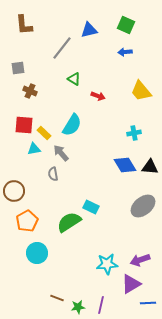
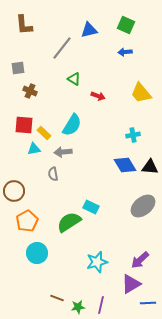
yellow trapezoid: moved 2 px down
cyan cross: moved 1 px left, 2 px down
gray arrow: moved 2 px right, 1 px up; rotated 54 degrees counterclockwise
purple arrow: rotated 24 degrees counterclockwise
cyan star: moved 10 px left, 2 px up; rotated 10 degrees counterclockwise
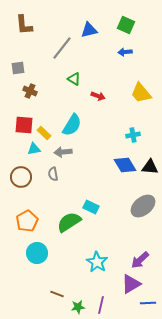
brown circle: moved 7 px right, 14 px up
cyan star: rotated 25 degrees counterclockwise
brown line: moved 4 px up
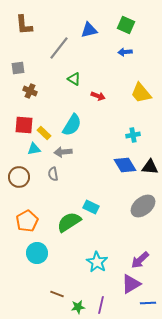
gray line: moved 3 px left
brown circle: moved 2 px left
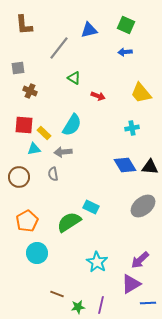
green triangle: moved 1 px up
cyan cross: moved 1 px left, 7 px up
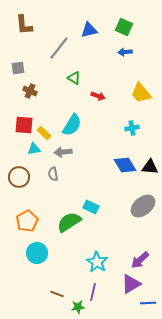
green square: moved 2 px left, 2 px down
purple line: moved 8 px left, 13 px up
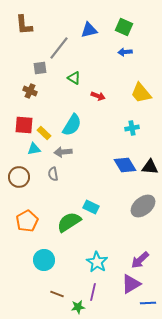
gray square: moved 22 px right
cyan circle: moved 7 px right, 7 px down
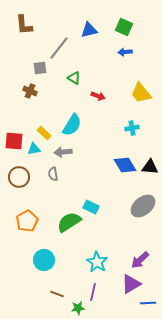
red square: moved 10 px left, 16 px down
green star: moved 1 px down
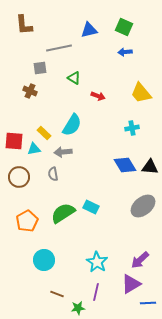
gray line: rotated 40 degrees clockwise
green semicircle: moved 6 px left, 9 px up
purple line: moved 3 px right
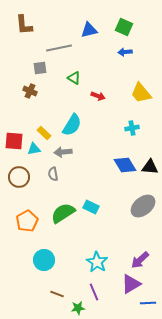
purple line: moved 2 px left; rotated 36 degrees counterclockwise
